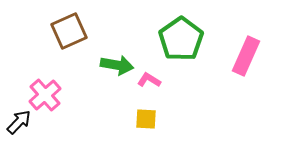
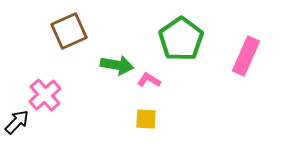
black arrow: moved 2 px left
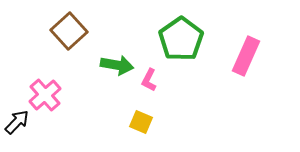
brown square: rotated 18 degrees counterclockwise
pink L-shape: rotated 95 degrees counterclockwise
yellow square: moved 5 px left, 3 px down; rotated 20 degrees clockwise
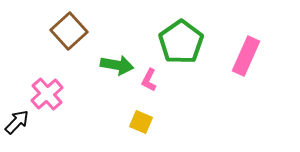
green pentagon: moved 3 px down
pink cross: moved 2 px right, 1 px up
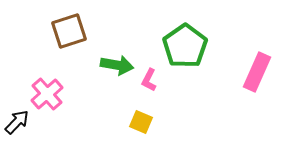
brown square: rotated 24 degrees clockwise
green pentagon: moved 4 px right, 4 px down
pink rectangle: moved 11 px right, 16 px down
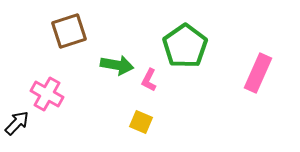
pink rectangle: moved 1 px right, 1 px down
pink cross: rotated 20 degrees counterclockwise
black arrow: moved 1 px down
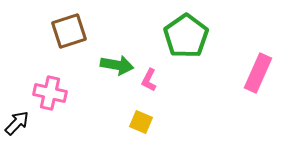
green pentagon: moved 1 px right, 10 px up
pink cross: moved 3 px right, 1 px up; rotated 16 degrees counterclockwise
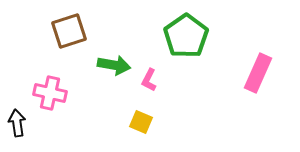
green arrow: moved 3 px left
black arrow: rotated 52 degrees counterclockwise
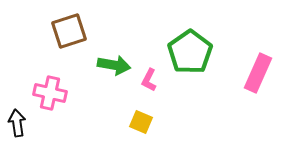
green pentagon: moved 4 px right, 16 px down
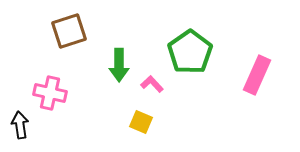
green arrow: moved 5 px right; rotated 80 degrees clockwise
pink rectangle: moved 1 px left, 2 px down
pink L-shape: moved 3 px right, 4 px down; rotated 110 degrees clockwise
black arrow: moved 3 px right, 2 px down
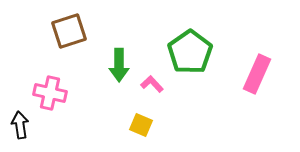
pink rectangle: moved 1 px up
yellow square: moved 3 px down
